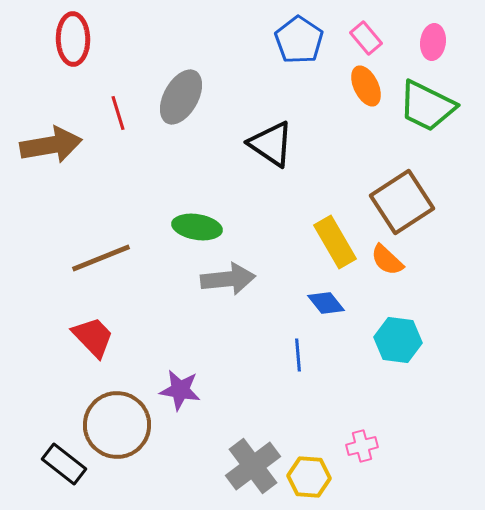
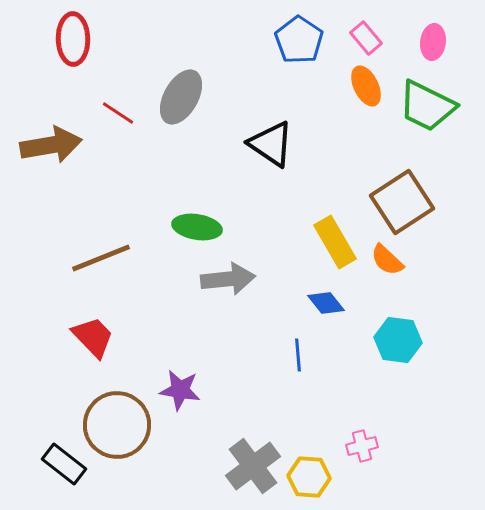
red line: rotated 40 degrees counterclockwise
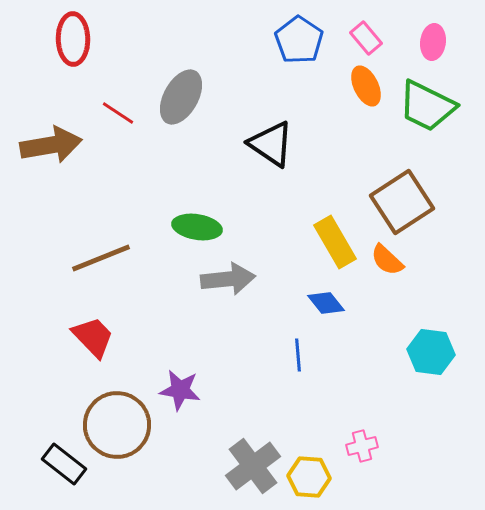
cyan hexagon: moved 33 px right, 12 px down
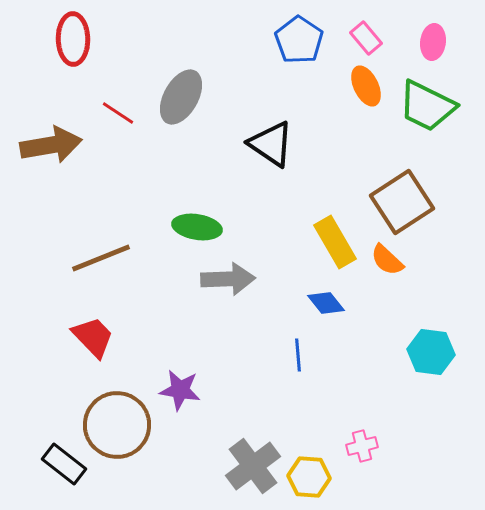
gray arrow: rotated 4 degrees clockwise
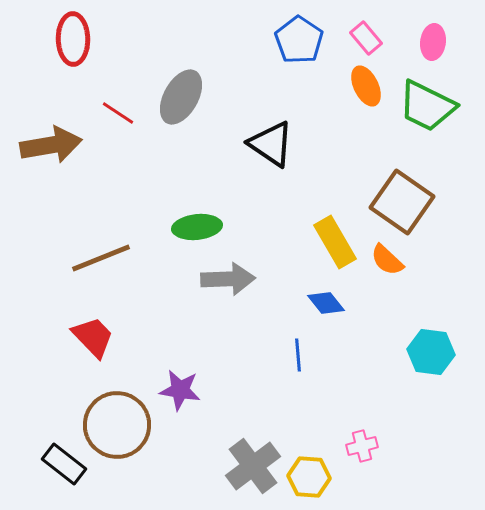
brown square: rotated 22 degrees counterclockwise
green ellipse: rotated 15 degrees counterclockwise
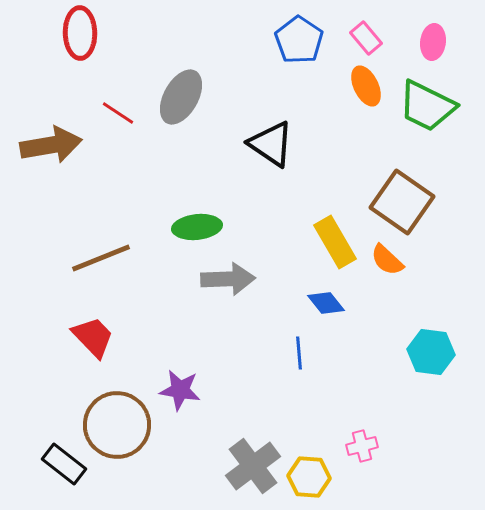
red ellipse: moved 7 px right, 6 px up
blue line: moved 1 px right, 2 px up
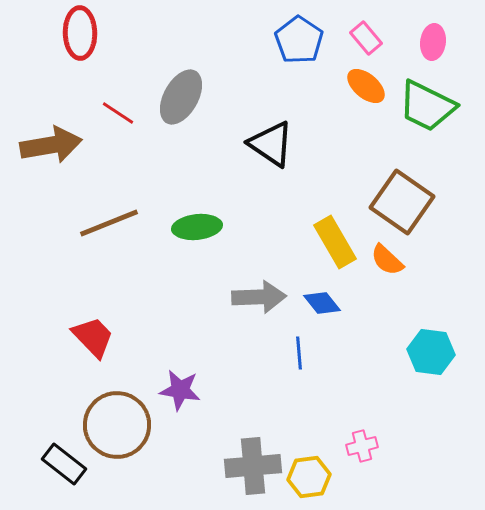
orange ellipse: rotated 24 degrees counterclockwise
brown line: moved 8 px right, 35 px up
gray arrow: moved 31 px right, 18 px down
blue diamond: moved 4 px left
gray cross: rotated 32 degrees clockwise
yellow hexagon: rotated 12 degrees counterclockwise
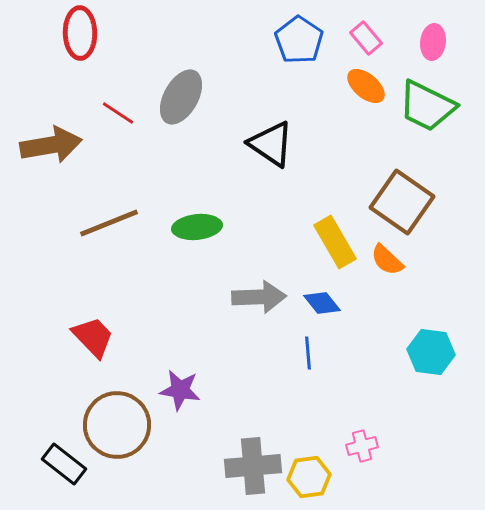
blue line: moved 9 px right
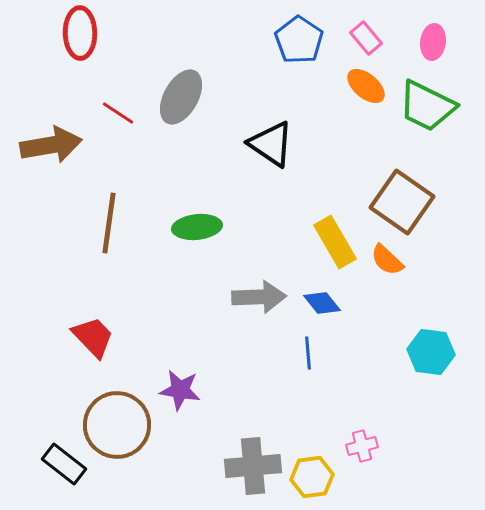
brown line: rotated 60 degrees counterclockwise
yellow hexagon: moved 3 px right
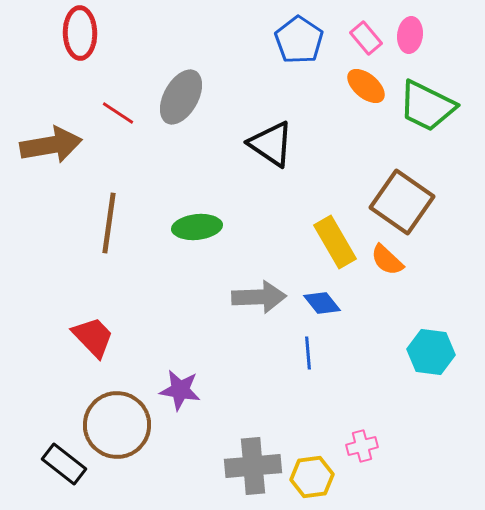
pink ellipse: moved 23 px left, 7 px up
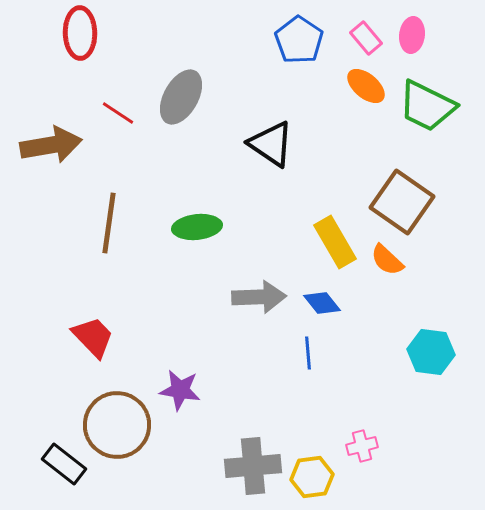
pink ellipse: moved 2 px right
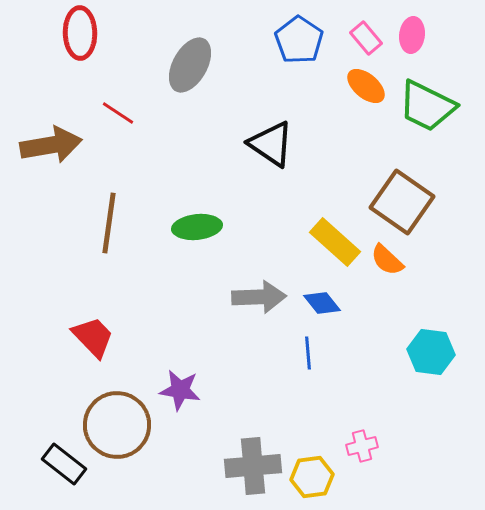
gray ellipse: moved 9 px right, 32 px up
yellow rectangle: rotated 18 degrees counterclockwise
